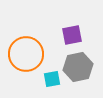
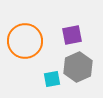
orange circle: moved 1 px left, 13 px up
gray hexagon: rotated 12 degrees counterclockwise
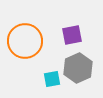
gray hexagon: moved 1 px down
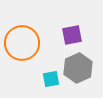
orange circle: moved 3 px left, 2 px down
cyan square: moved 1 px left
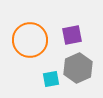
orange circle: moved 8 px right, 3 px up
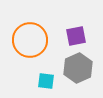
purple square: moved 4 px right, 1 px down
cyan square: moved 5 px left, 2 px down; rotated 18 degrees clockwise
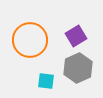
purple square: rotated 20 degrees counterclockwise
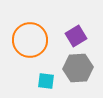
gray hexagon: rotated 20 degrees clockwise
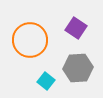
purple square: moved 8 px up; rotated 25 degrees counterclockwise
cyan square: rotated 30 degrees clockwise
